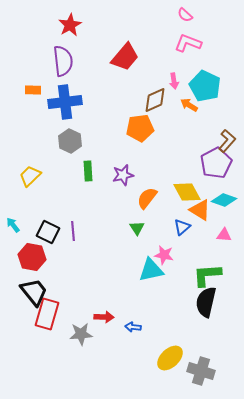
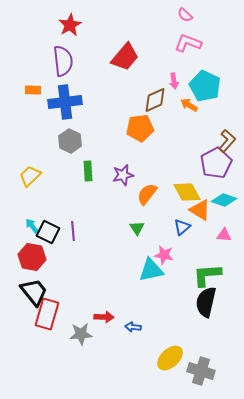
orange semicircle: moved 4 px up
cyan arrow: moved 19 px right, 1 px down
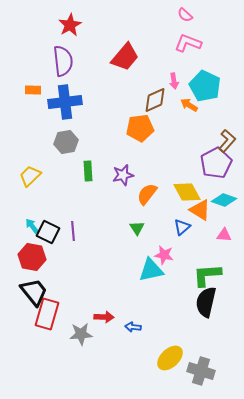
gray hexagon: moved 4 px left, 1 px down; rotated 25 degrees clockwise
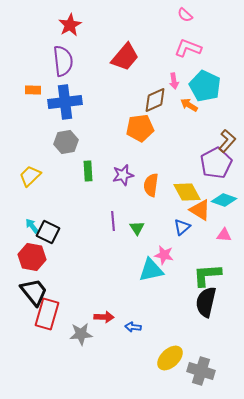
pink L-shape: moved 5 px down
orange semicircle: moved 4 px right, 9 px up; rotated 30 degrees counterclockwise
purple line: moved 40 px right, 10 px up
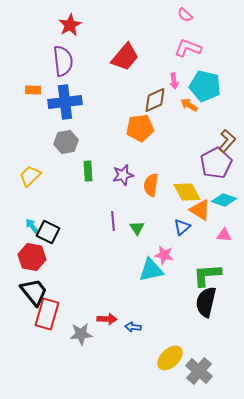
cyan pentagon: rotated 12 degrees counterclockwise
red arrow: moved 3 px right, 2 px down
gray cross: moved 2 px left; rotated 24 degrees clockwise
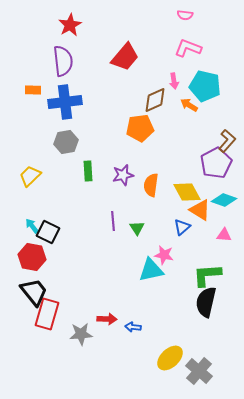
pink semicircle: rotated 35 degrees counterclockwise
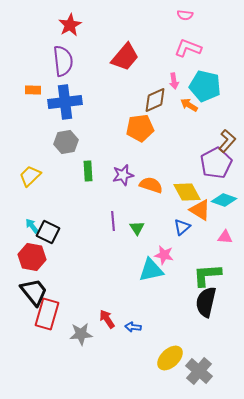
orange semicircle: rotated 100 degrees clockwise
pink triangle: moved 1 px right, 2 px down
red arrow: rotated 126 degrees counterclockwise
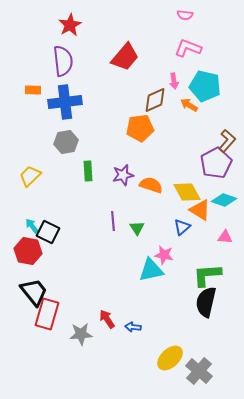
red hexagon: moved 4 px left, 6 px up
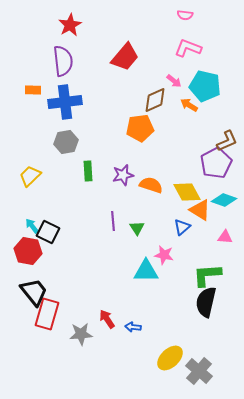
pink arrow: rotated 42 degrees counterclockwise
brown L-shape: rotated 25 degrees clockwise
cyan triangle: moved 5 px left, 1 px down; rotated 12 degrees clockwise
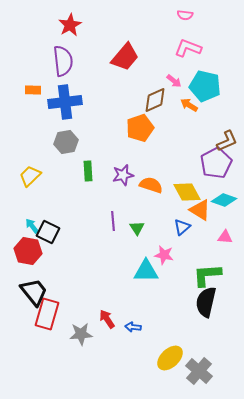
orange pentagon: rotated 12 degrees counterclockwise
